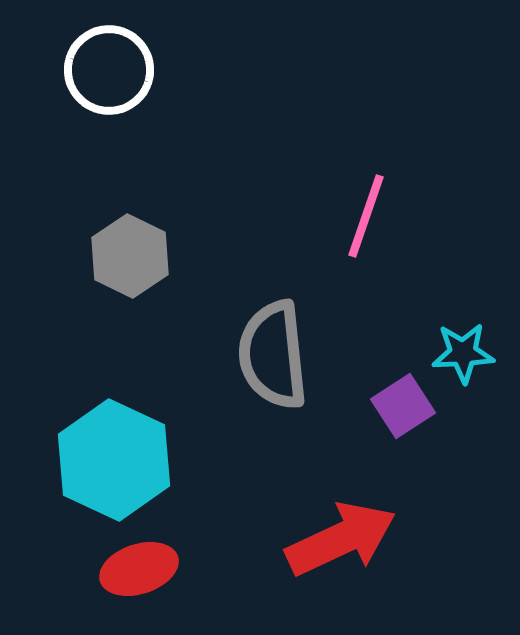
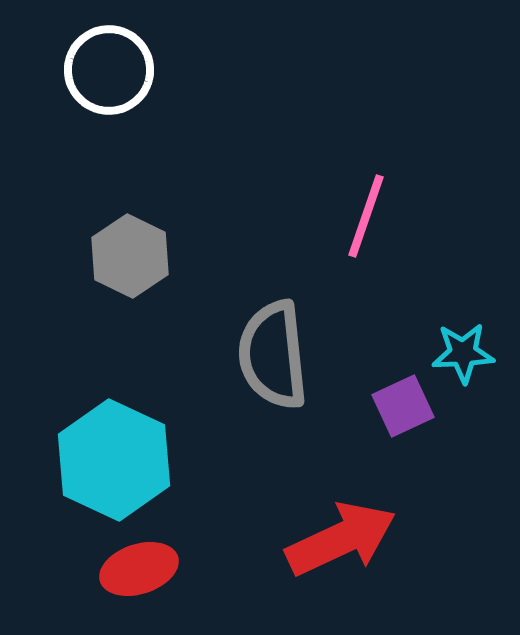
purple square: rotated 8 degrees clockwise
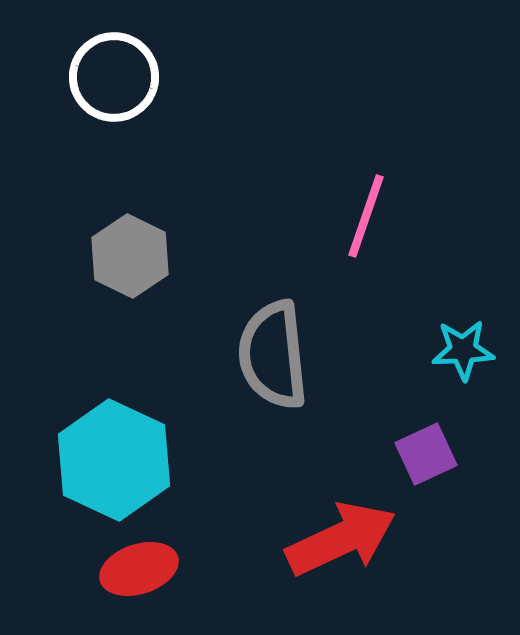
white circle: moved 5 px right, 7 px down
cyan star: moved 3 px up
purple square: moved 23 px right, 48 px down
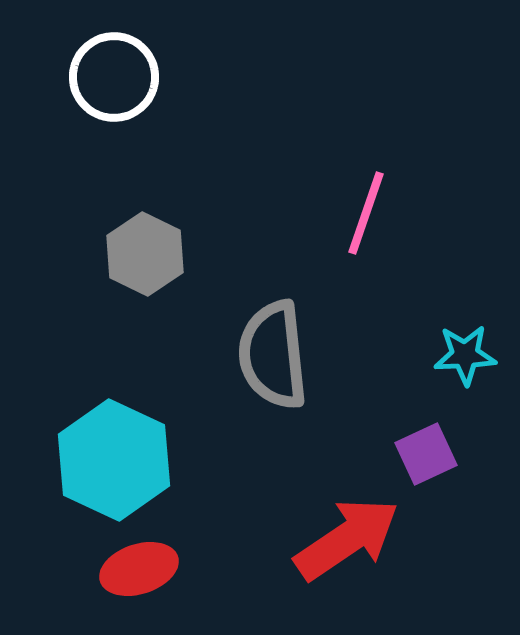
pink line: moved 3 px up
gray hexagon: moved 15 px right, 2 px up
cyan star: moved 2 px right, 5 px down
red arrow: moved 6 px right; rotated 9 degrees counterclockwise
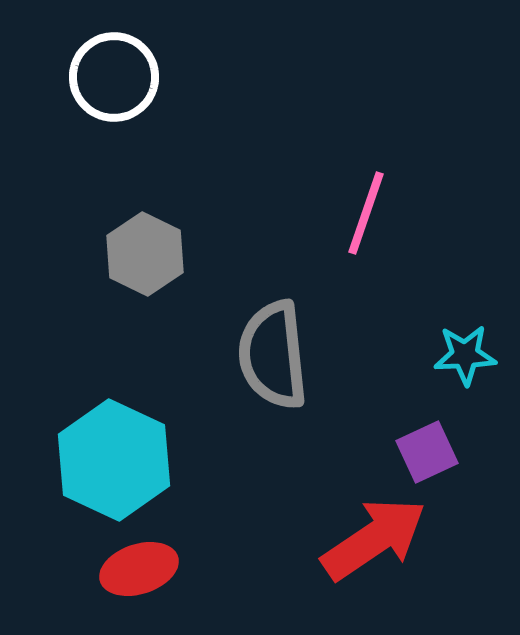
purple square: moved 1 px right, 2 px up
red arrow: moved 27 px right
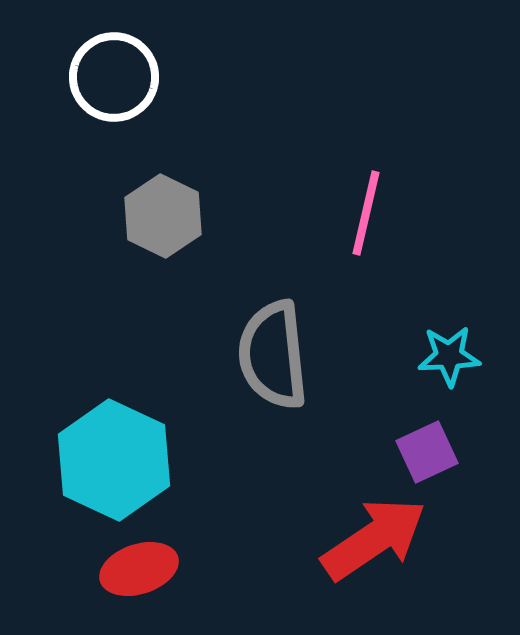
pink line: rotated 6 degrees counterclockwise
gray hexagon: moved 18 px right, 38 px up
cyan star: moved 16 px left, 1 px down
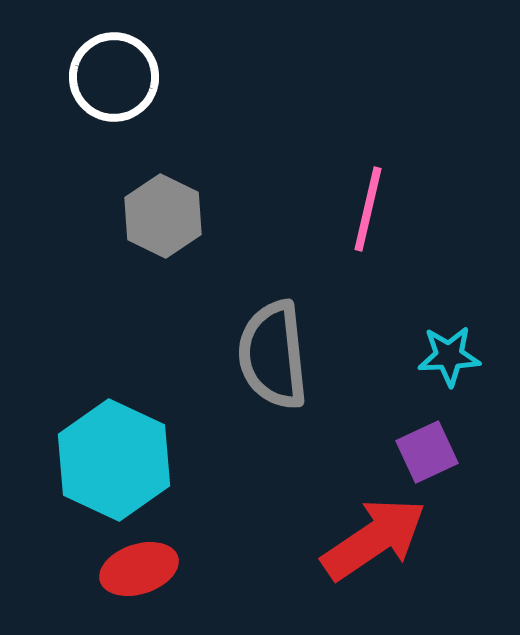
pink line: moved 2 px right, 4 px up
